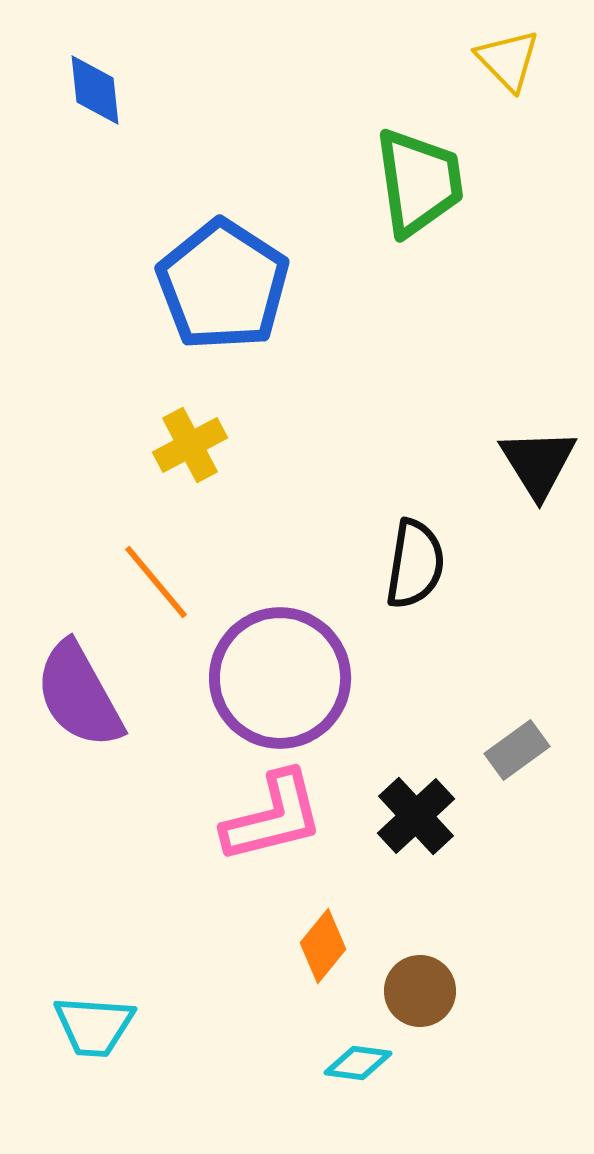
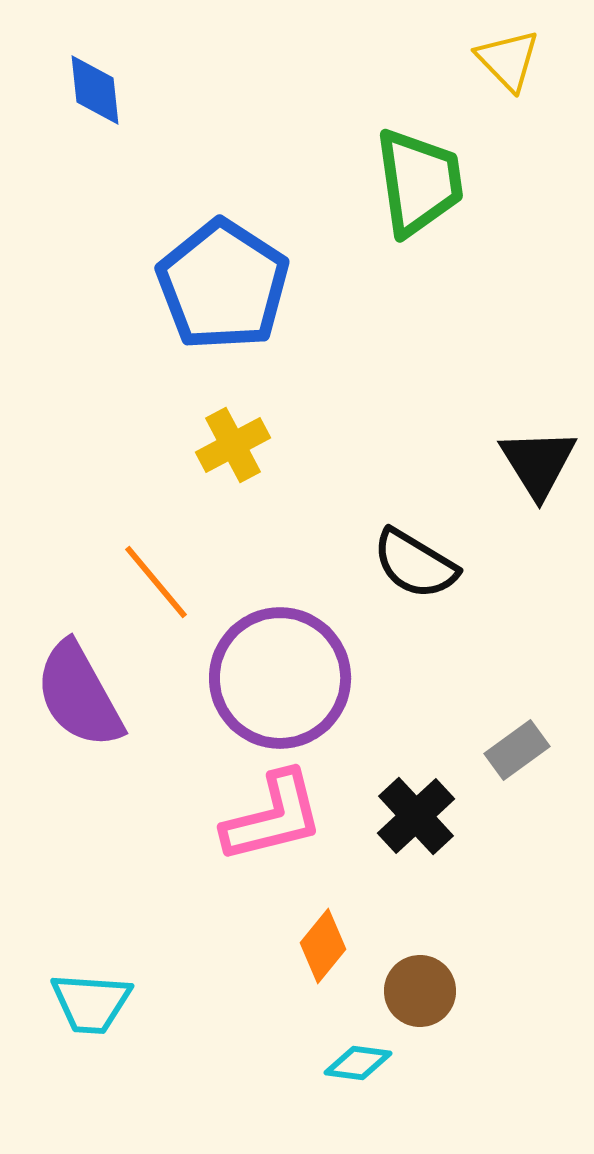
yellow cross: moved 43 px right
black semicircle: rotated 112 degrees clockwise
cyan trapezoid: moved 3 px left, 23 px up
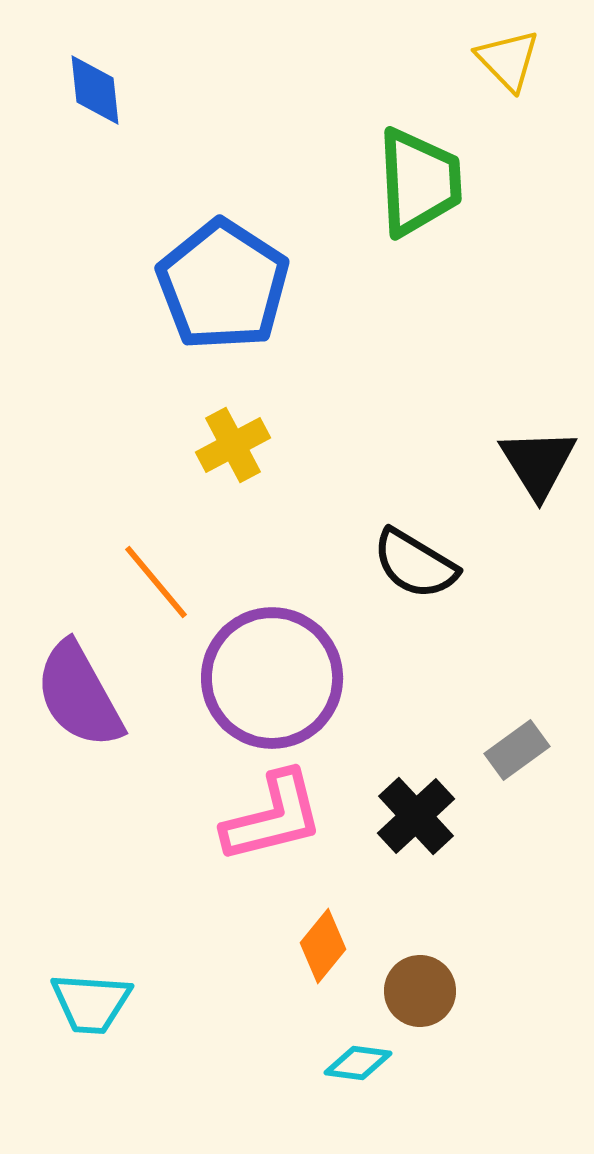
green trapezoid: rotated 5 degrees clockwise
purple circle: moved 8 px left
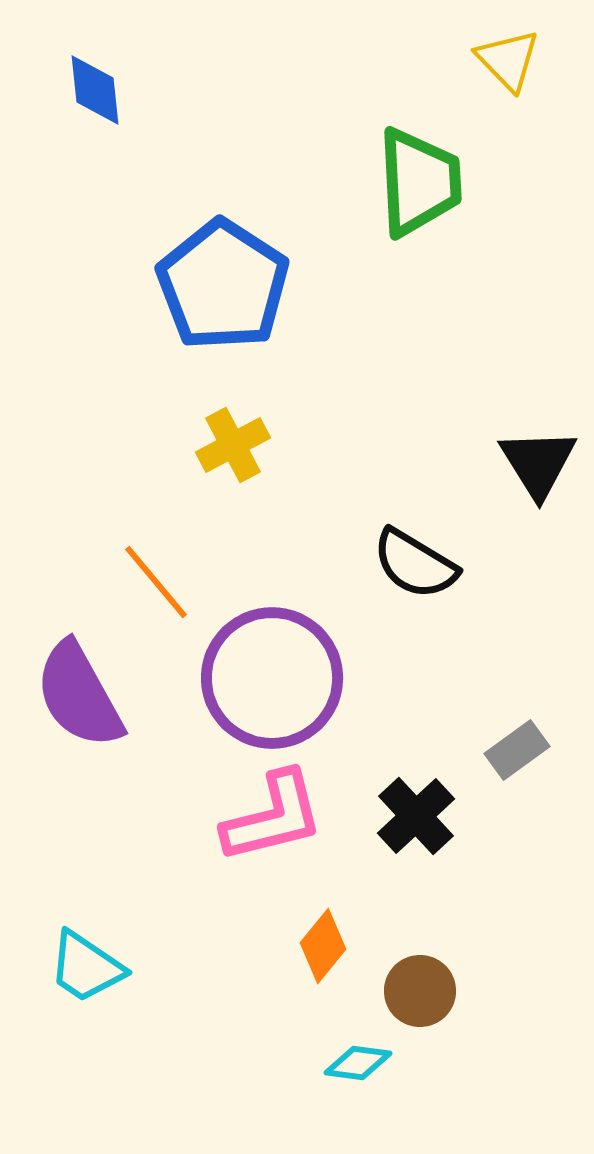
cyan trapezoid: moved 5 px left, 36 px up; rotated 30 degrees clockwise
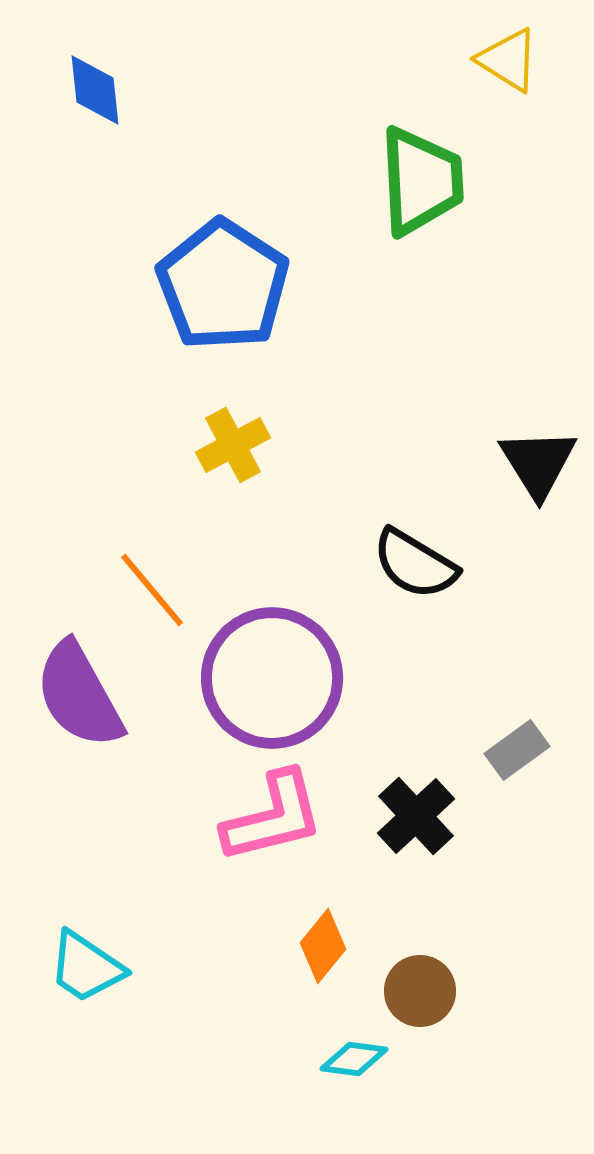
yellow triangle: rotated 14 degrees counterclockwise
green trapezoid: moved 2 px right, 1 px up
orange line: moved 4 px left, 8 px down
cyan diamond: moved 4 px left, 4 px up
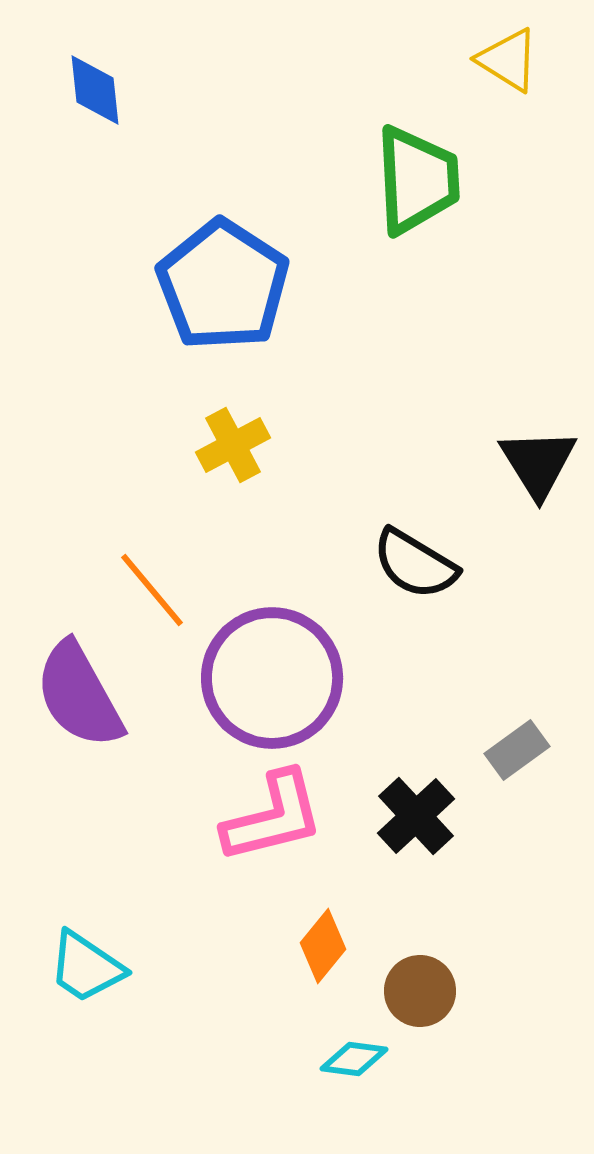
green trapezoid: moved 4 px left, 1 px up
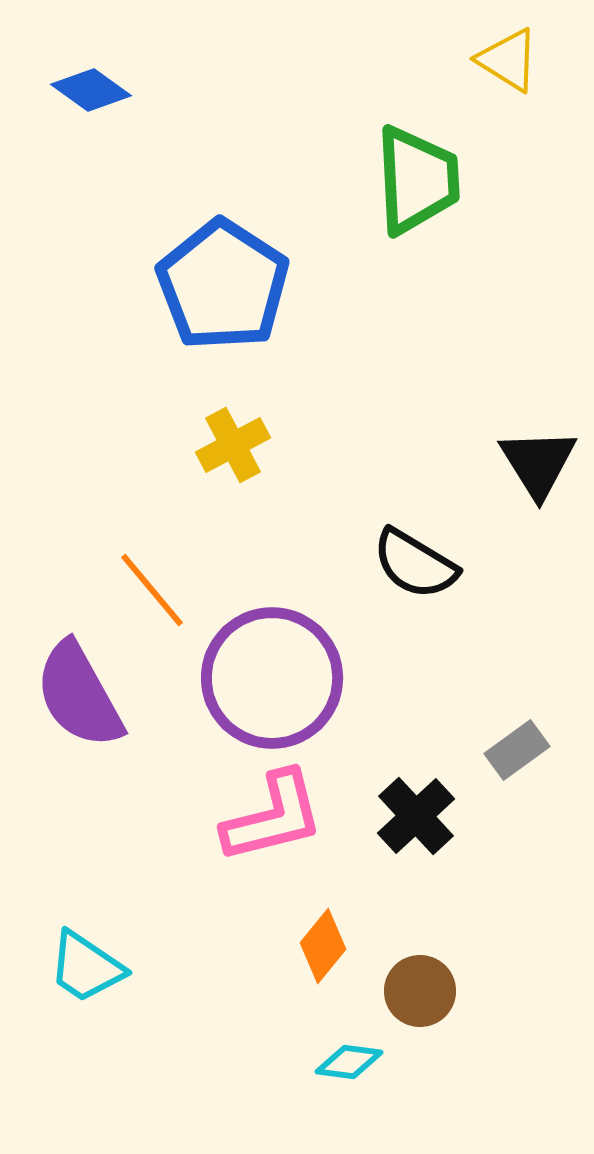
blue diamond: moved 4 px left; rotated 48 degrees counterclockwise
cyan diamond: moved 5 px left, 3 px down
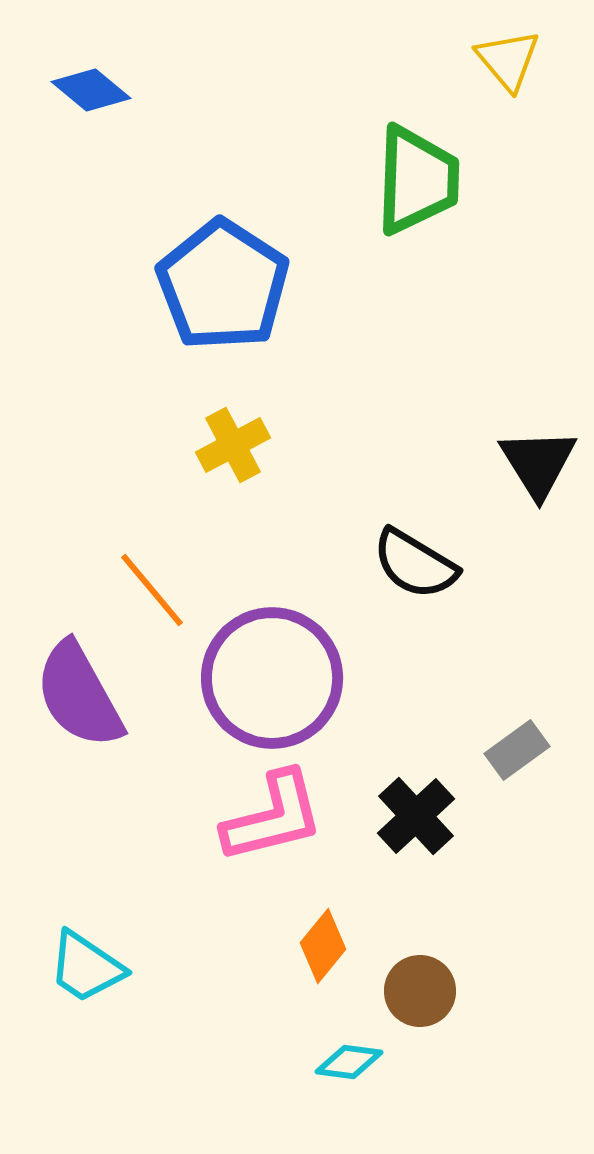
yellow triangle: rotated 18 degrees clockwise
blue diamond: rotated 4 degrees clockwise
green trapezoid: rotated 5 degrees clockwise
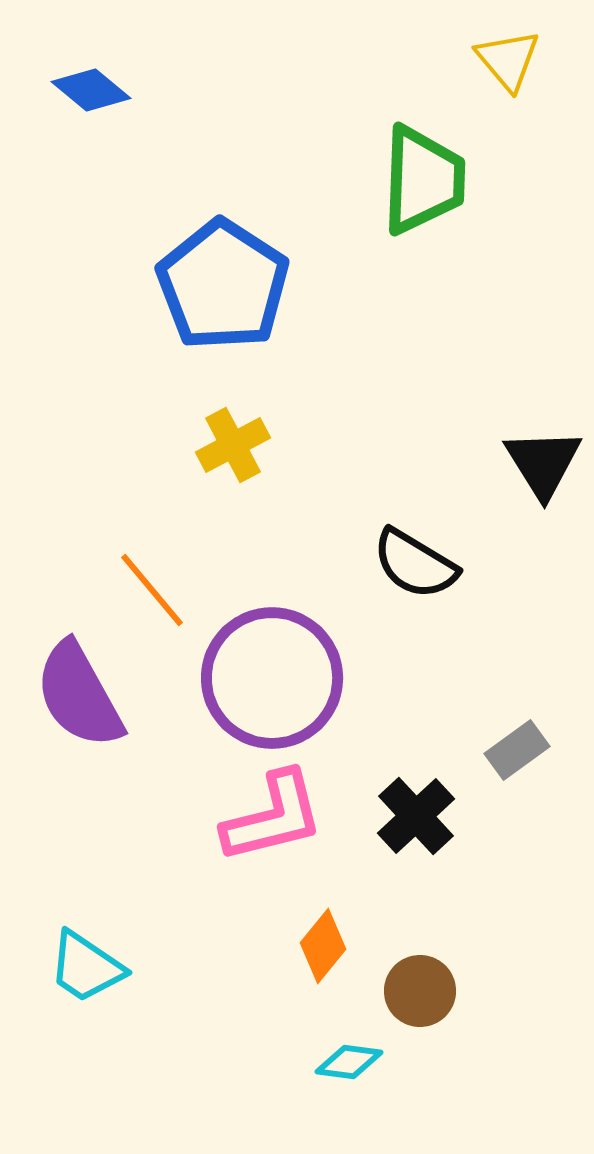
green trapezoid: moved 6 px right
black triangle: moved 5 px right
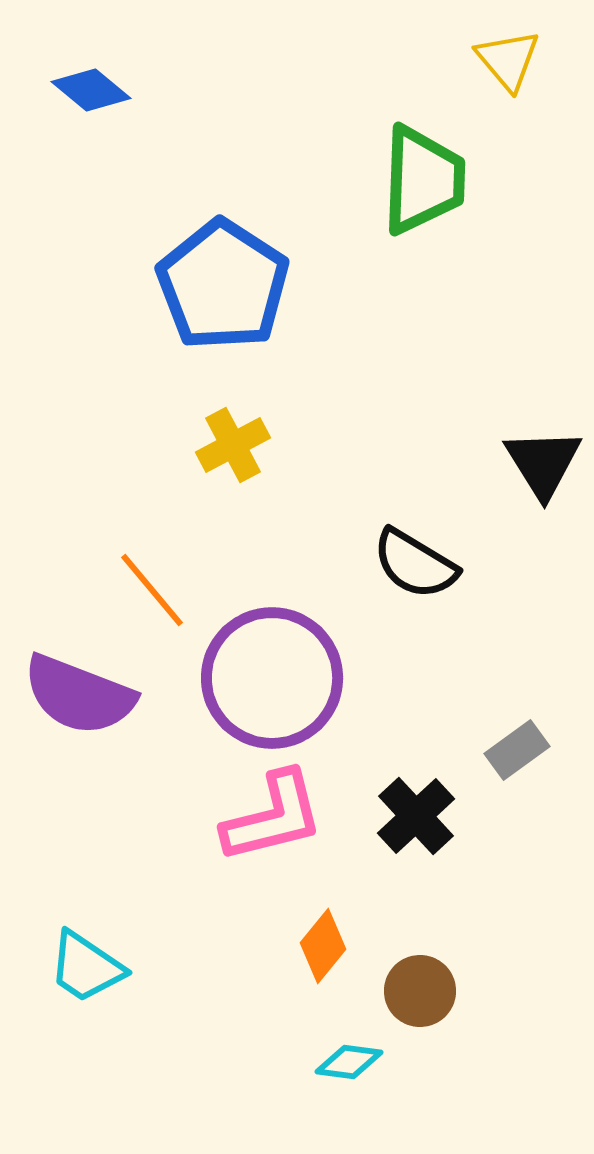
purple semicircle: rotated 40 degrees counterclockwise
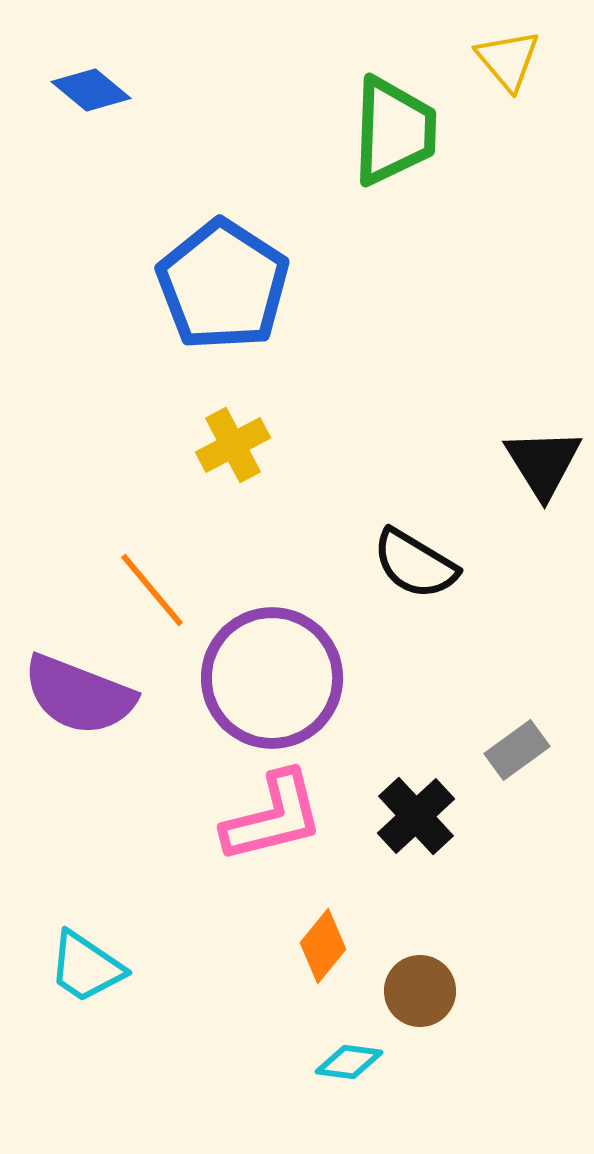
green trapezoid: moved 29 px left, 49 px up
